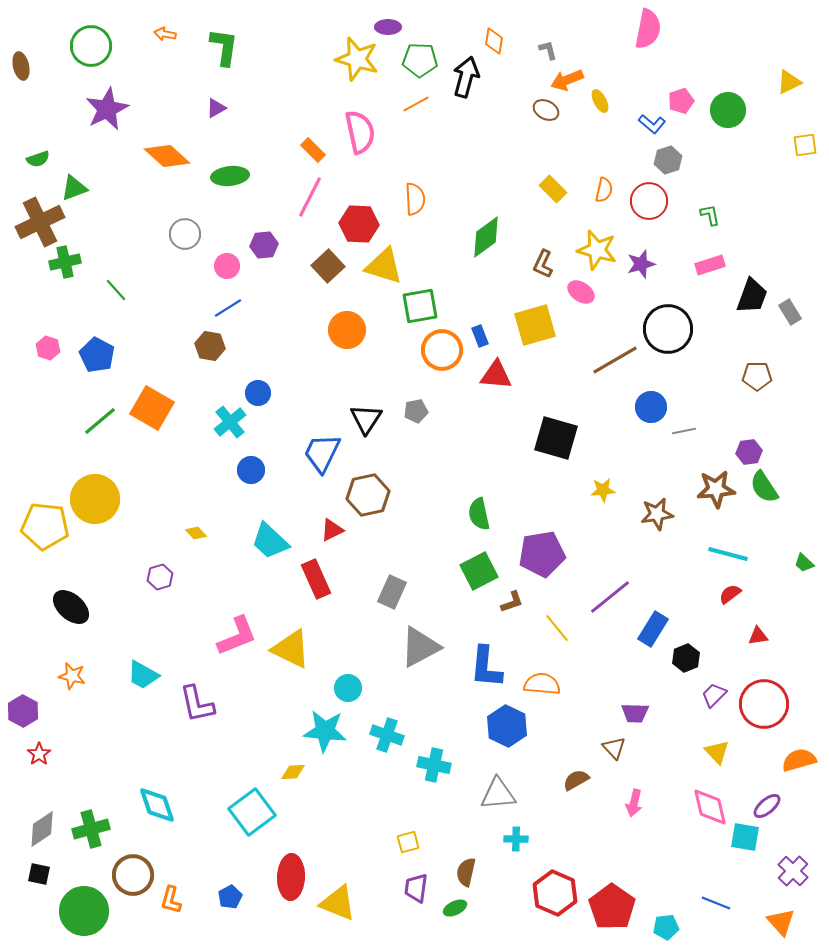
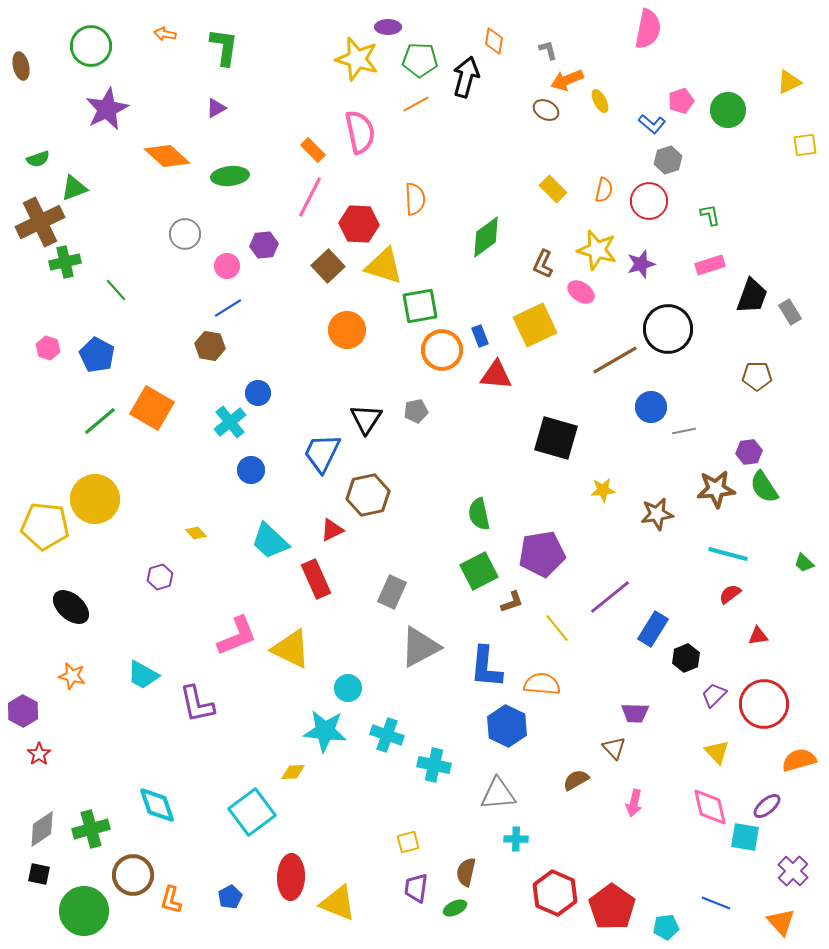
yellow square at (535, 325): rotated 9 degrees counterclockwise
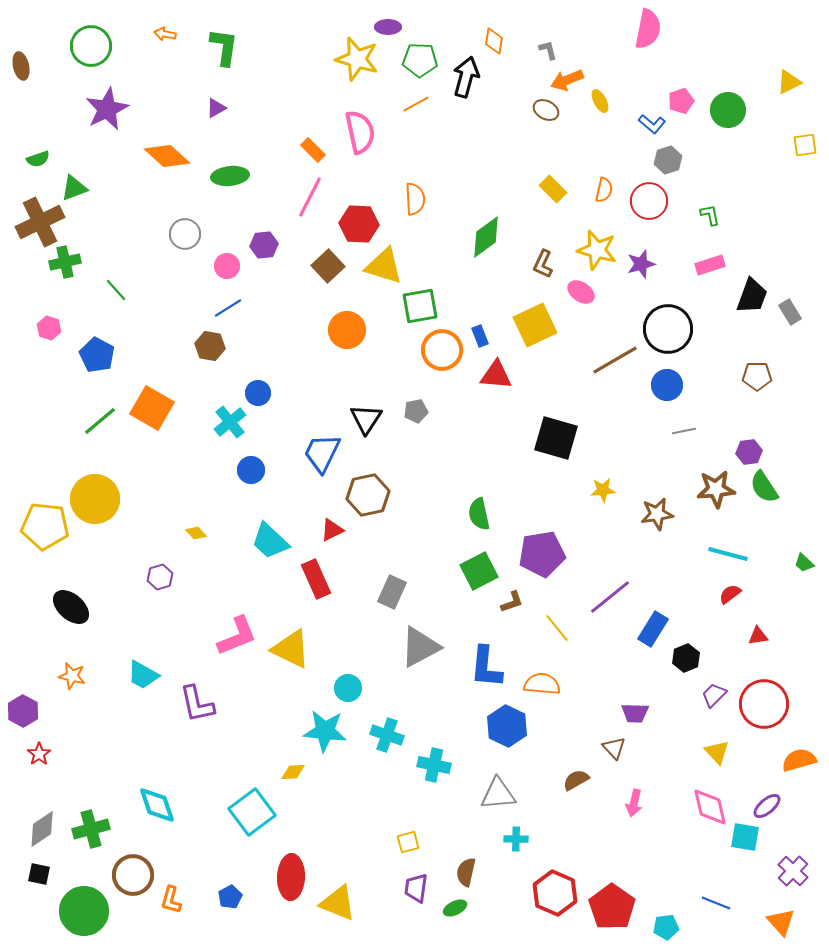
pink hexagon at (48, 348): moved 1 px right, 20 px up
blue circle at (651, 407): moved 16 px right, 22 px up
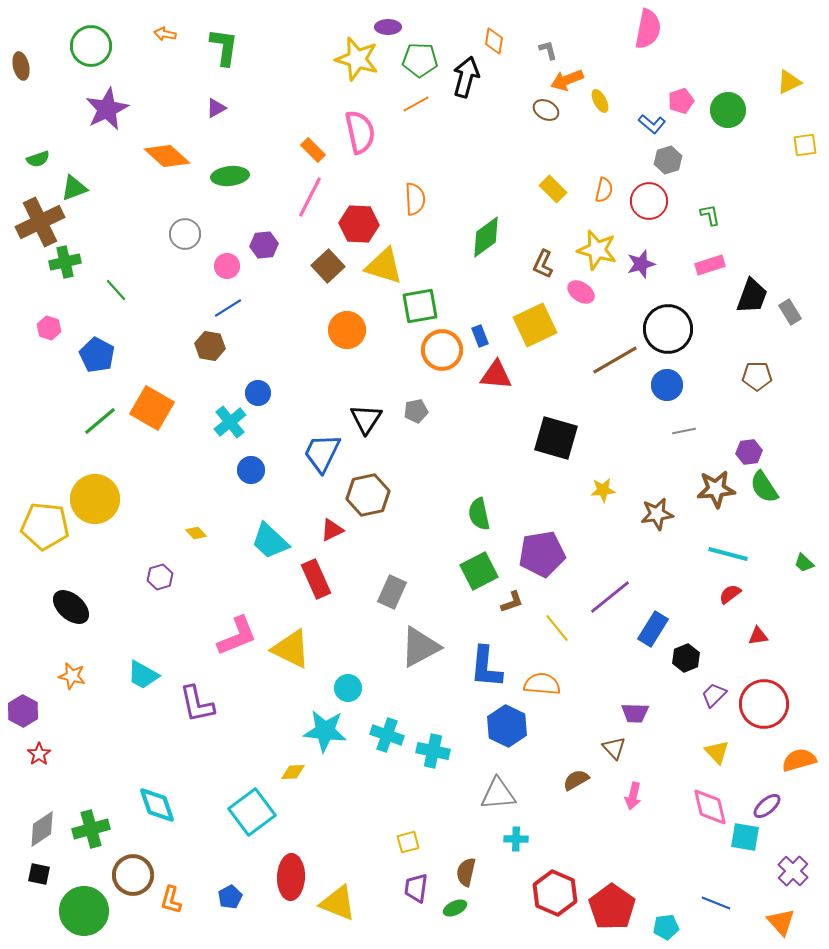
cyan cross at (434, 765): moved 1 px left, 14 px up
pink arrow at (634, 803): moved 1 px left, 7 px up
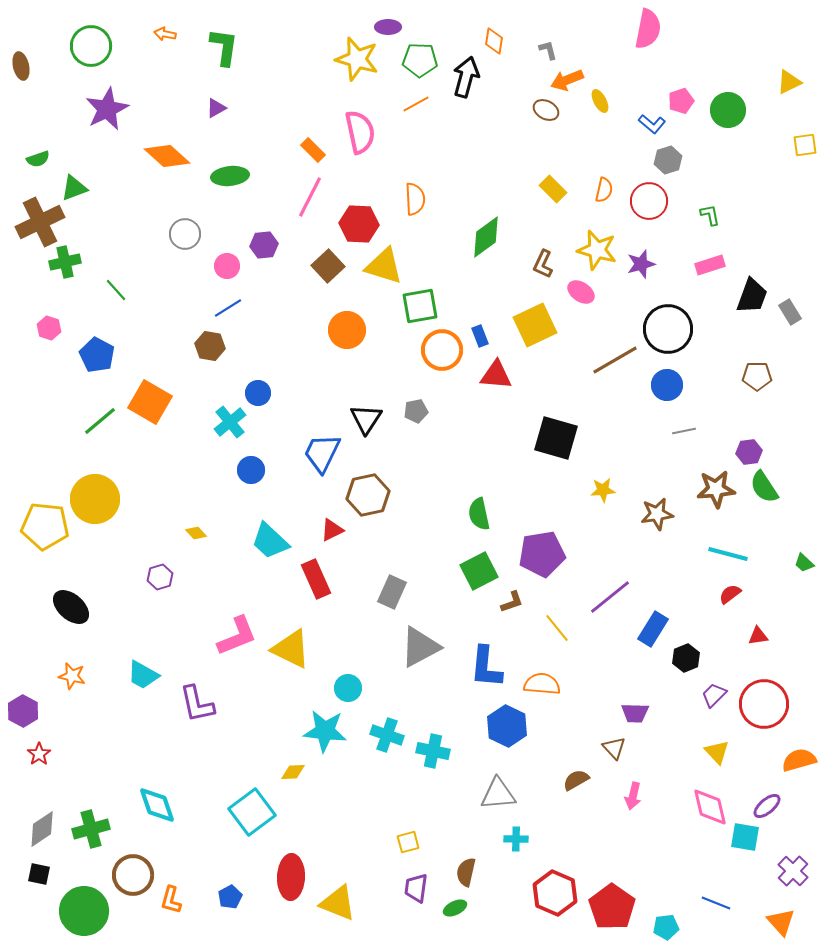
orange square at (152, 408): moved 2 px left, 6 px up
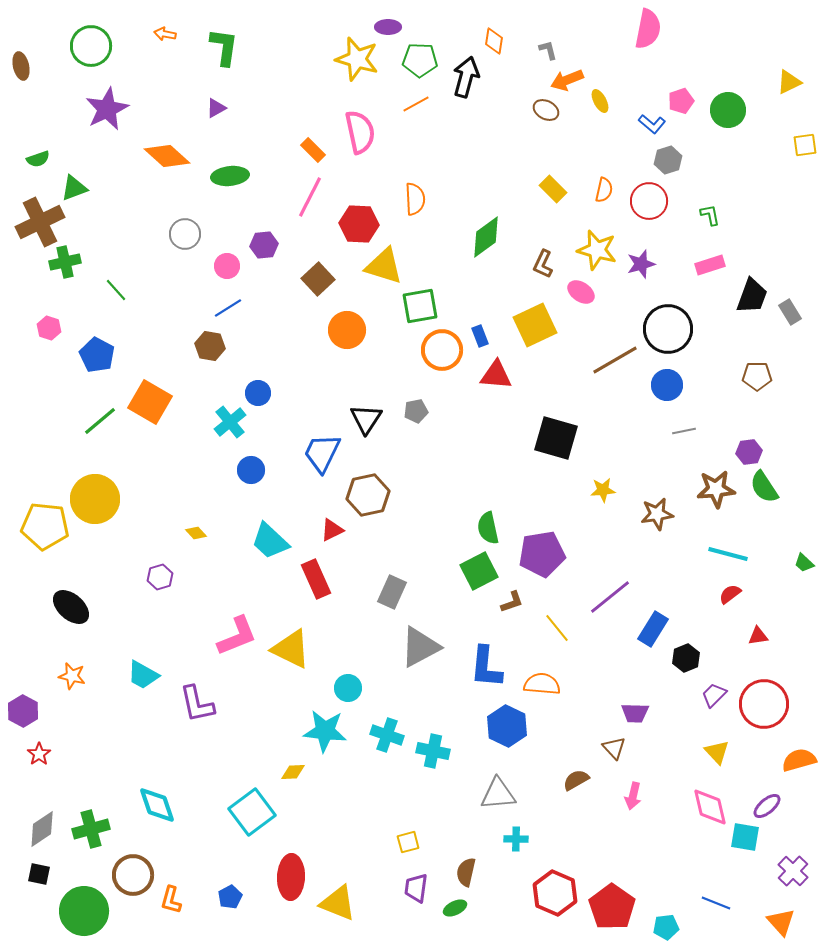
brown square at (328, 266): moved 10 px left, 13 px down
green semicircle at (479, 514): moved 9 px right, 14 px down
